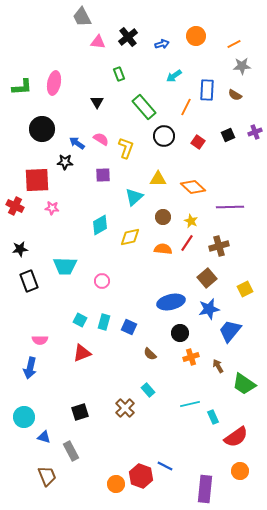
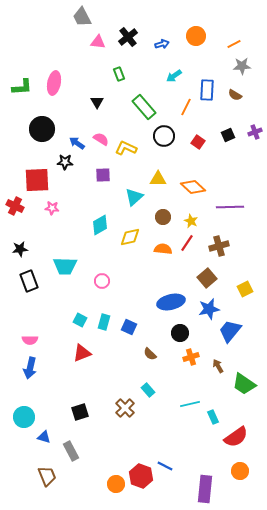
yellow L-shape at (126, 148): rotated 85 degrees counterclockwise
pink semicircle at (40, 340): moved 10 px left
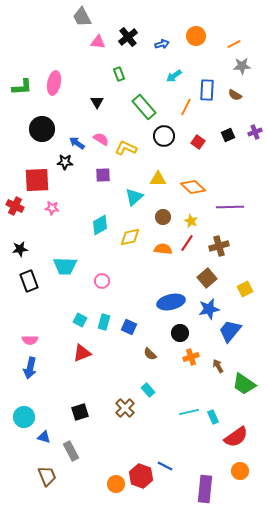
cyan line at (190, 404): moved 1 px left, 8 px down
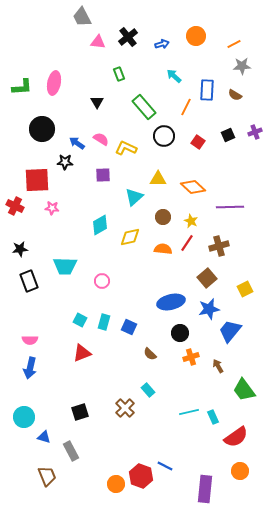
cyan arrow at (174, 76): rotated 77 degrees clockwise
green trapezoid at (244, 384): moved 6 px down; rotated 20 degrees clockwise
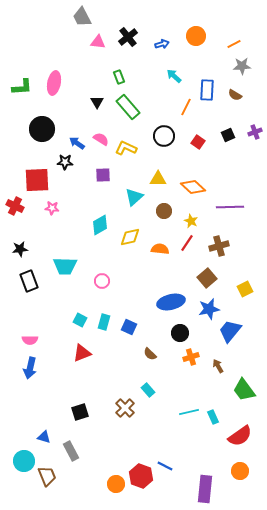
green rectangle at (119, 74): moved 3 px down
green rectangle at (144, 107): moved 16 px left
brown circle at (163, 217): moved 1 px right, 6 px up
orange semicircle at (163, 249): moved 3 px left
cyan circle at (24, 417): moved 44 px down
red semicircle at (236, 437): moved 4 px right, 1 px up
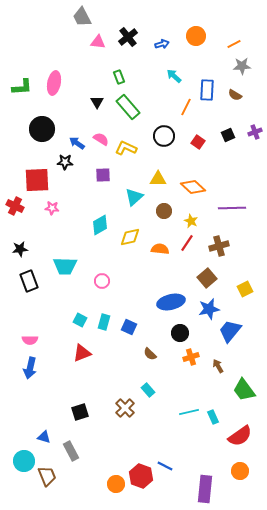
purple line at (230, 207): moved 2 px right, 1 px down
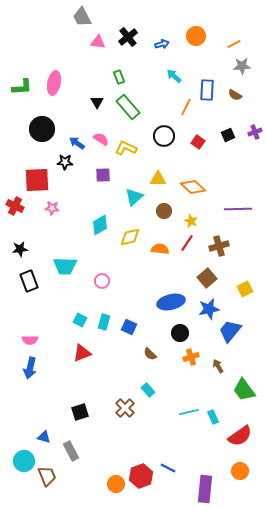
purple line at (232, 208): moved 6 px right, 1 px down
blue line at (165, 466): moved 3 px right, 2 px down
red hexagon at (141, 476): rotated 20 degrees clockwise
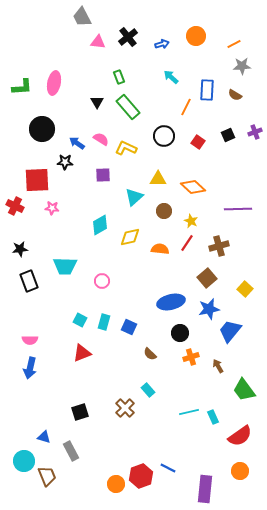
cyan arrow at (174, 76): moved 3 px left, 1 px down
yellow square at (245, 289): rotated 21 degrees counterclockwise
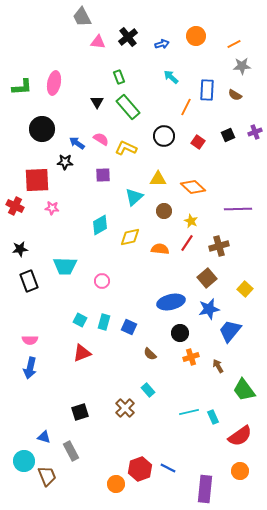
red hexagon at (141, 476): moved 1 px left, 7 px up
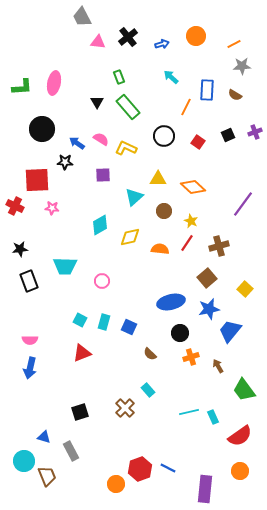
purple line at (238, 209): moved 5 px right, 5 px up; rotated 52 degrees counterclockwise
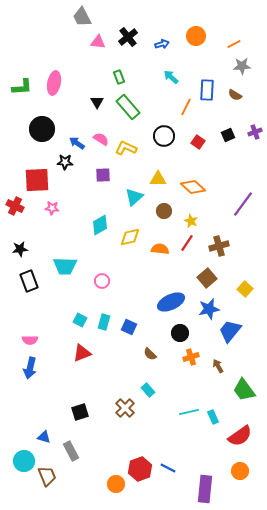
blue ellipse at (171, 302): rotated 12 degrees counterclockwise
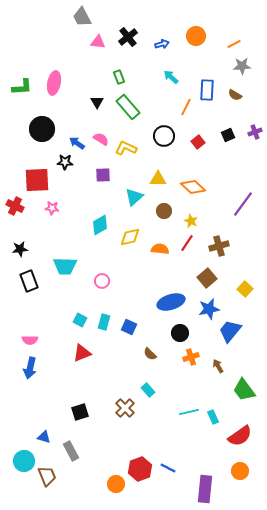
red square at (198, 142): rotated 16 degrees clockwise
blue ellipse at (171, 302): rotated 8 degrees clockwise
